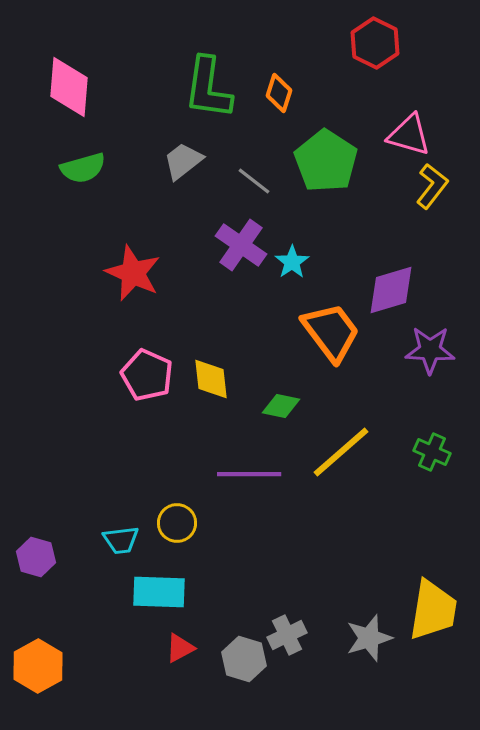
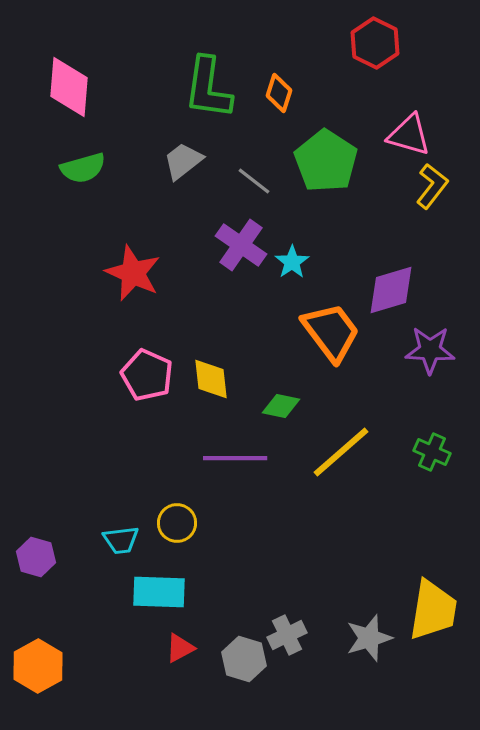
purple line: moved 14 px left, 16 px up
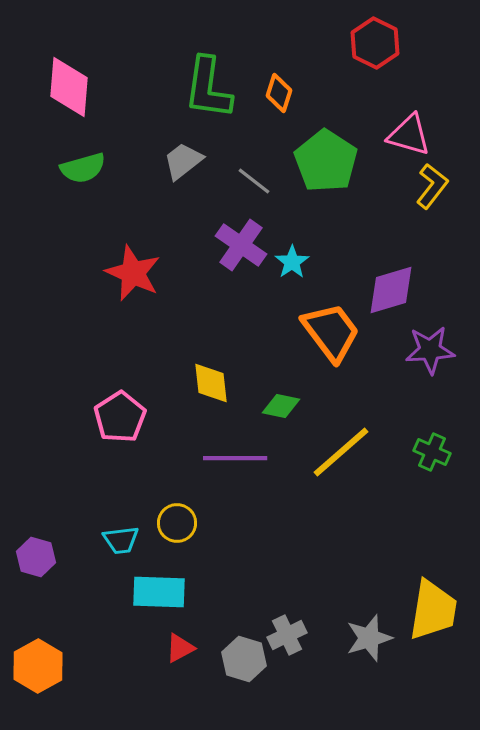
purple star: rotated 6 degrees counterclockwise
pink pentagon: moved 27 px left, 42 px down; rotated 15 degrees clockwise
yellow diamond: moved 4 px down
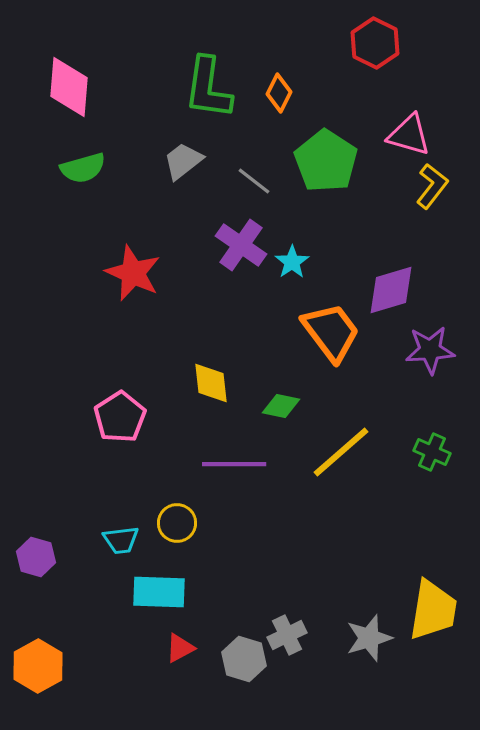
orange diamond: rotated 9 degrees clockwise
purple line: moved 1 px left, 6 px down
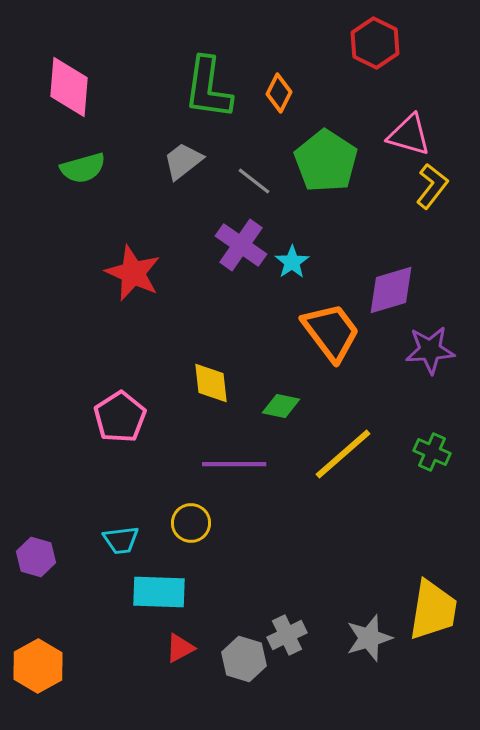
yellow line: moved 2 px right, 2 px down
yellow circle: moved 14 px right
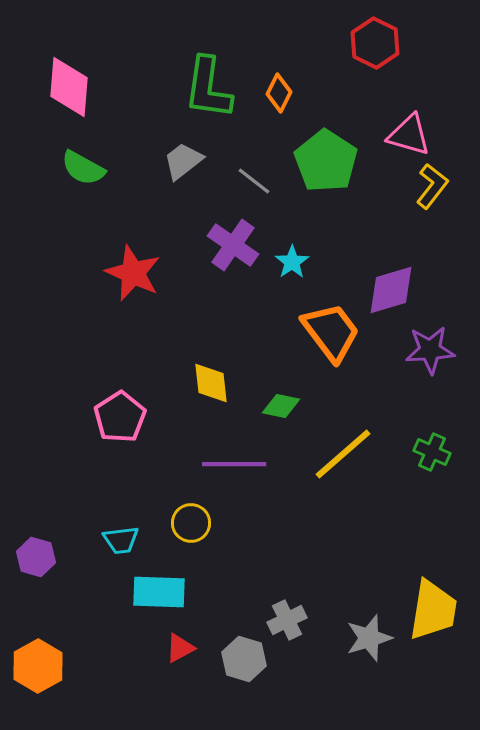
green semicircle: rotated 45 degrees clockwise
purple cross: moved 8 px left
gray cross: moved 15 px up
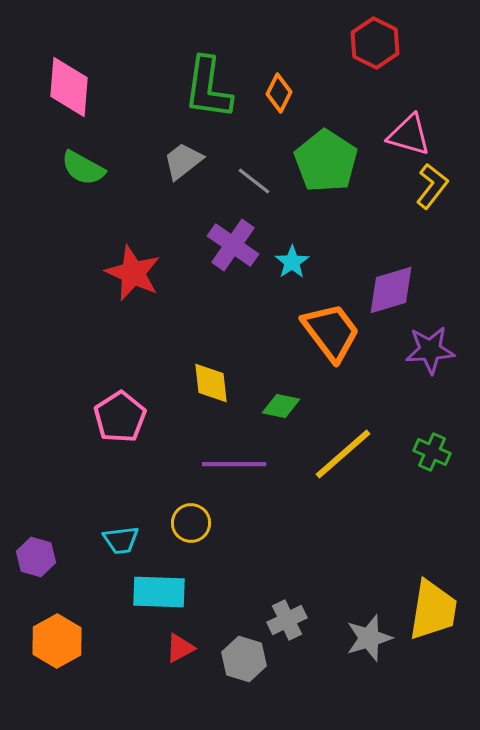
orange hexagon: moved 19 px right, 25 px up
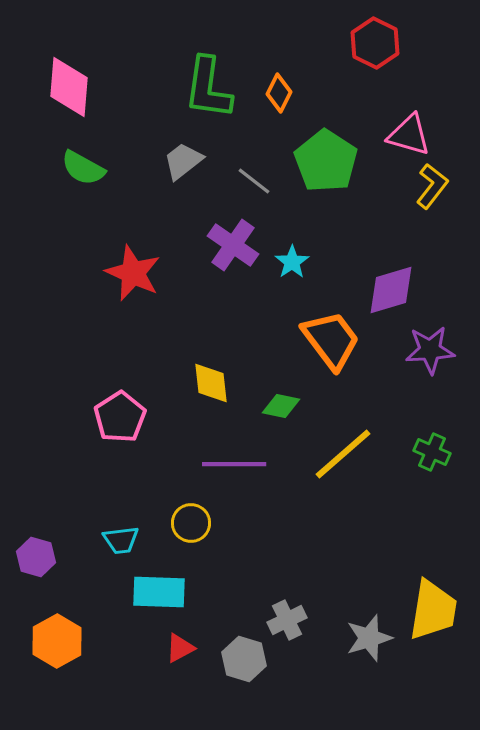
orange trapezoid: moved 8 px down
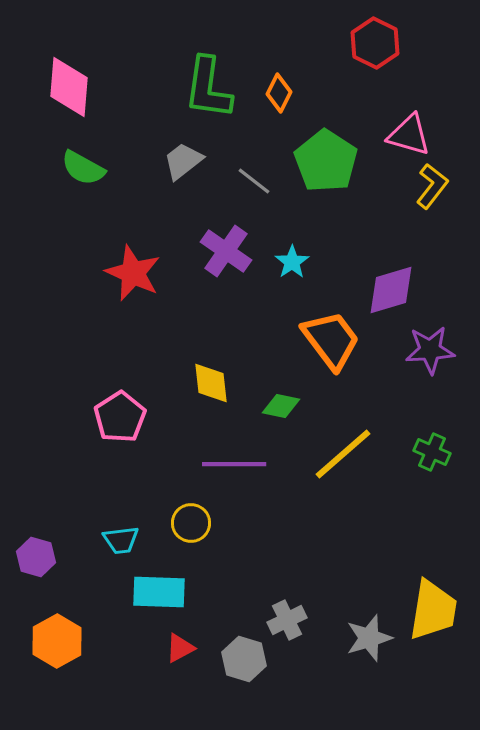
purple cross: moved 7 px left, 6 px down
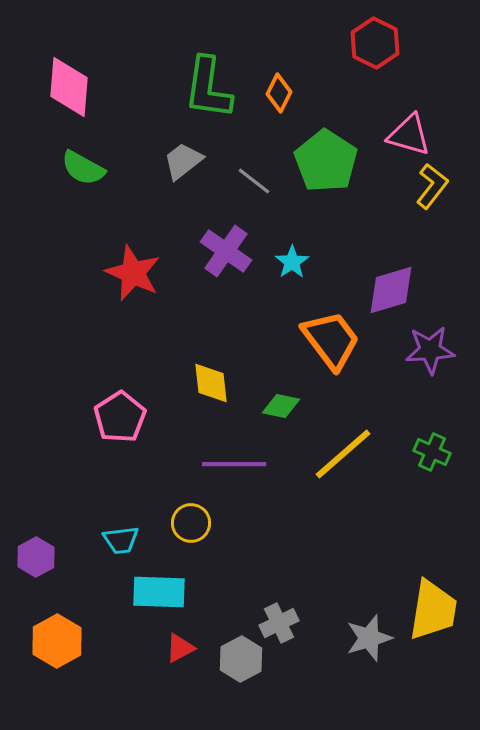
purple hexagon: rotated 15 degrees clockwise
gray cross: moved 8 px left, 3 px down
gray hexagon: moved 3 px left; rotated 15 degrees clockwise
